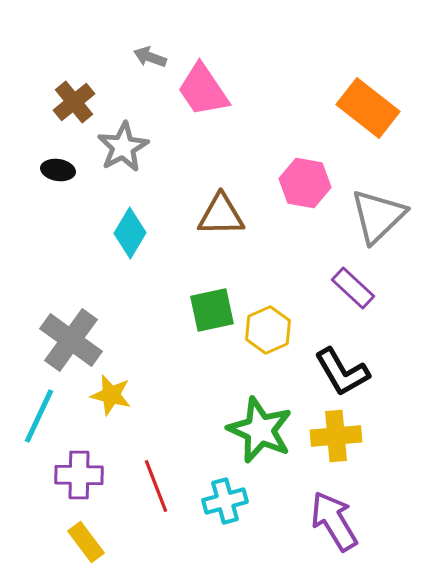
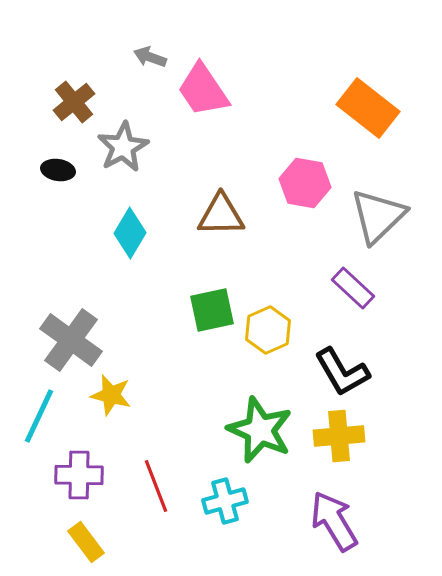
yellow cross: moved 3 px right
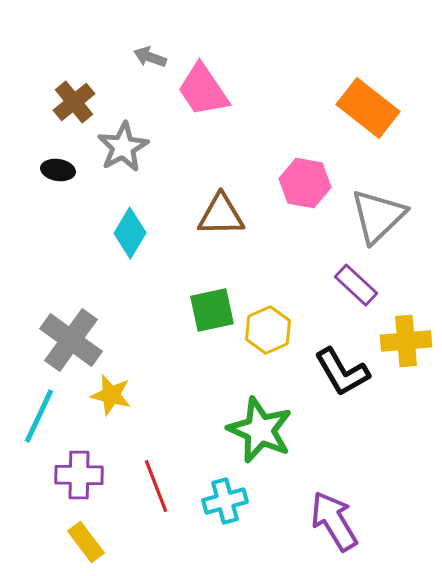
purple rectangle: moved 3 px right, 3 px up
yellow cross: moved 67 px right, 95 px up
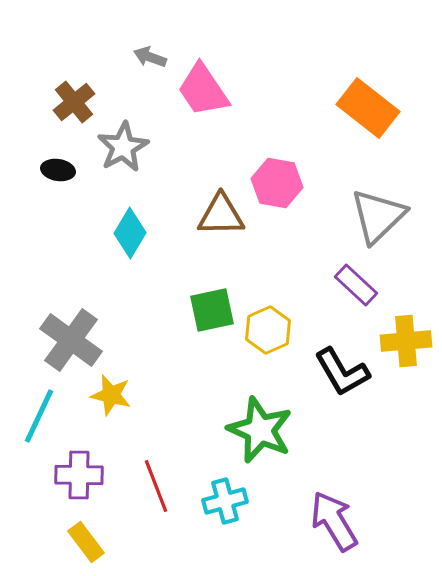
pink hexagon: moved 28 px left
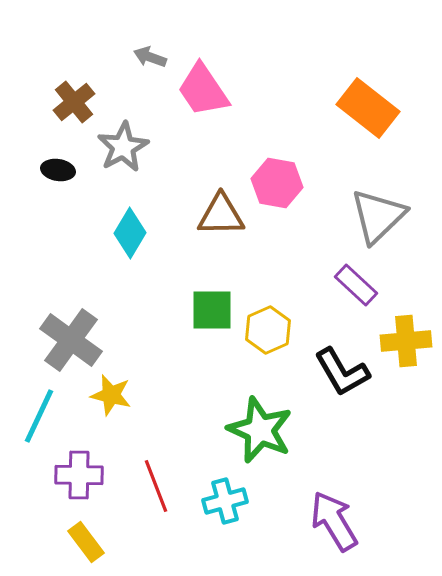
green square: rotated 12 degrees clockwise
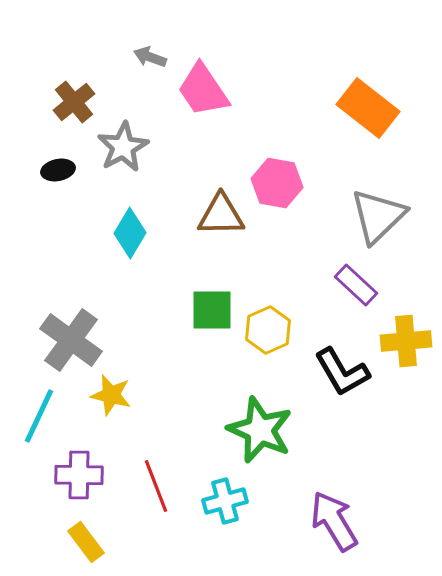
black ellipse: rotated 20 degrees counterclockwise
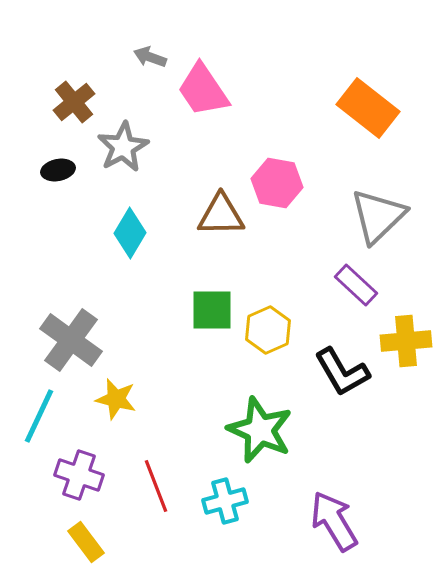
yellow star: moved 5 px right, 4 px down
purple cross: rotated 18 degrees clockwise
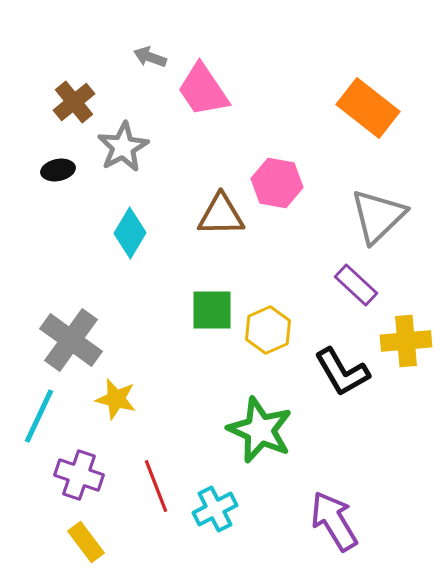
cyan cross: moved 10 px left, 8 px down; rotated 12 degrees counterclockwise
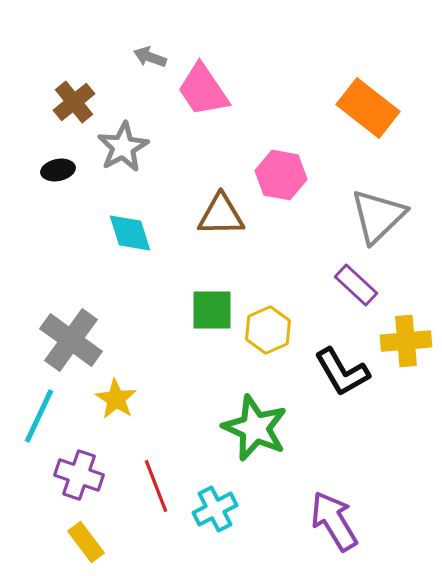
pink hexagon: moved 4 px right, 8 px up
cyan diamond: rotated 48 degrees counterclockwise
yellow star: rotated 18 degrees clockwise
green star: moved 5 px left, 2 px up
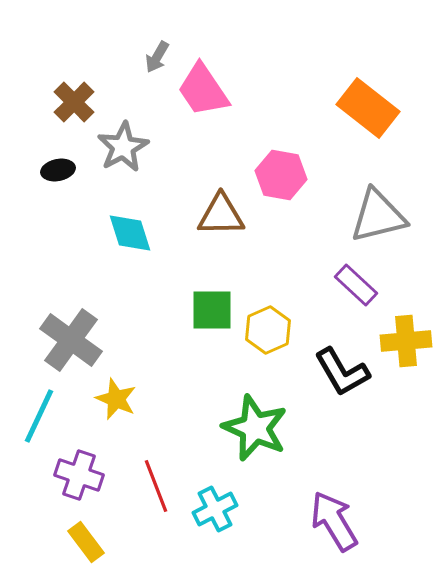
gray arrow: moved 7 px right; rotated 80 degrees counterclockwise
brown cross: rotated 6 degrees counterclockwise
gray triangle: rotated 30 degrees clockwise
yellow star: rotated 9 degrees counterclockwise
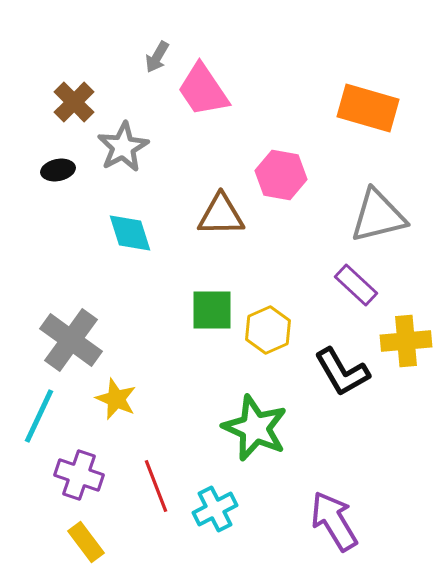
orange rectangle: rotated 22 degrees counterclockwise
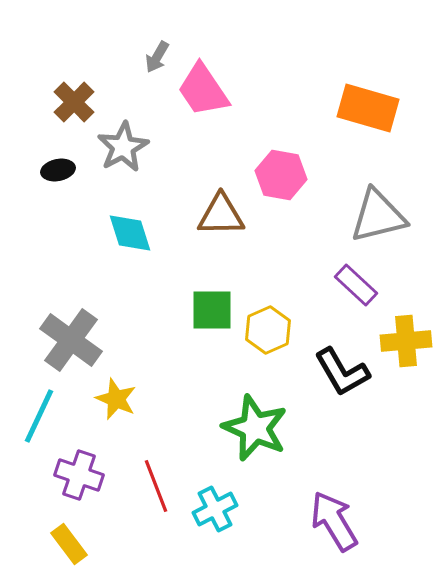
yellow rectangle: moved 17 px left, 2 px down
